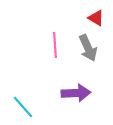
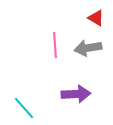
gray arrow: rotated 104 degrees clockwise
purple arrow: moved 1 px down
cyan line: moved 1 px right, 1 px down
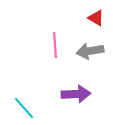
gray arrow: moved 2 px right, 3 px down
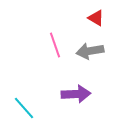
pink line: rotated 15 degrees counterclockwise
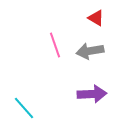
purple arrow: moved 16 px right
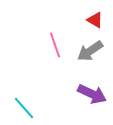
red triangle: moved 1 px left, 2 px down
gray arrow: rotated 24 degrees counterclockwise
purple arrow: rotated 28 degrees clockwise
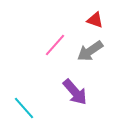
red triangle: rotated 12 degrees counterclockwise
pink line: rotated 60 degrees clockwise
purple arrow: moved 17 px left, 2 px up; rotated 24 degrees clockwise
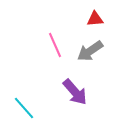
red triangle: moved 1 px up; rotated 24 degrees counterclockwise
pink line: rotated 65 degrees counterclockwise
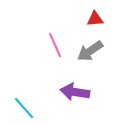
purple arrow: rotated 140 degrees clockwise
